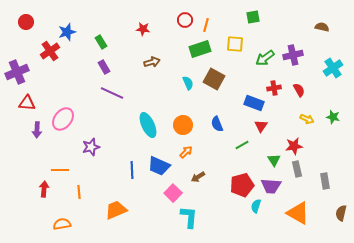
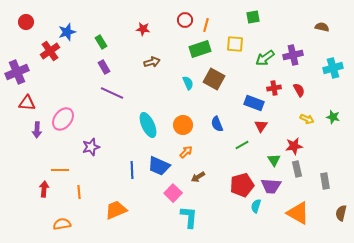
cyan cross at (333, 68): rotated 18 degrees clockwise
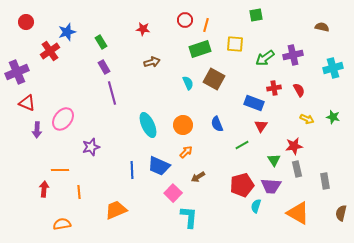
green square at (253, 17): moved 3 px right, 2 px up
purple line at (112, 93): rotated 50 degrees clockwise
red triangle at (27, 103): rotated 18 degrees clockwise
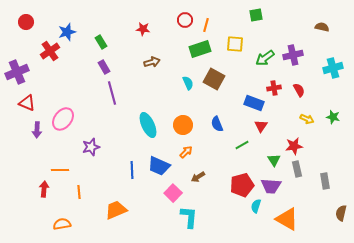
orange triangle at (298, 213): moved 11 px left, 6 px down
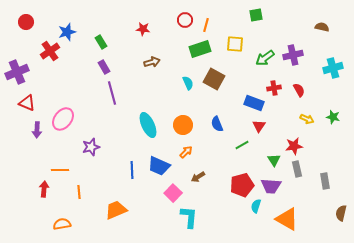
red triangle at (261, 126): moved 2 px left
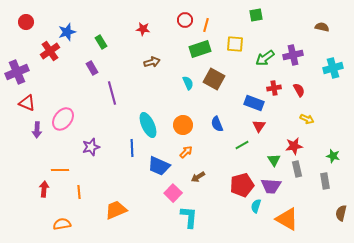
purple rectangle at (104, 67): moved 12 px left, 1 px down
green star at (333, 117): moved 39 px down
blue line at (132, 170): moved 22 px up
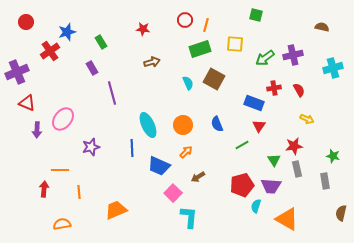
green square at (256, 15): rotated 24 degrees clockwise
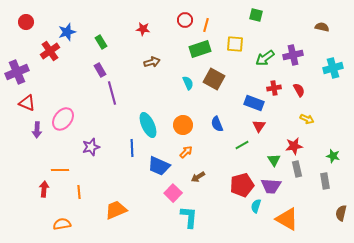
purple rectangle at (92, 68): moved 8 px right, 2 px down
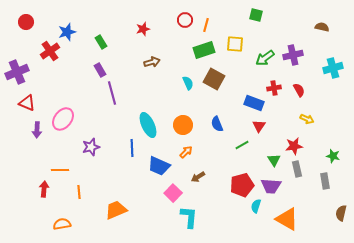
red star at (143, 29): rotated 24 degrees counterclockwise
green rectangle at (200, 49): moved 4 px right, 1 px down
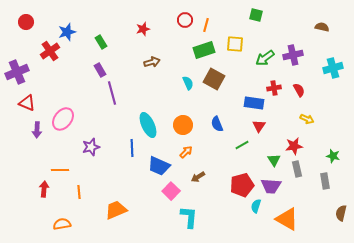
blue rectangle at (254, 103): rotated 12 degrees counterclockwise
pink square at (173, 193): moved 2 px left, 2 px up
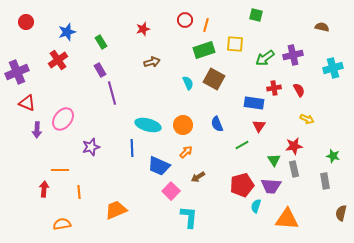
red cross at (50, 51): moved 8 px right, 9 px down
cyan ellipse at (148, 125): rotated 50 degrees counterclockwise
gray rectangle at (297, 169): moved 3 px left
orange triangle at (287, 219): rotated 25 degrees counterclockwise
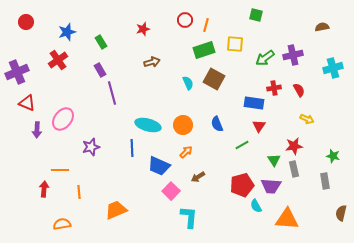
brown semicircle at (322, 27): rotated 24 degrees counterclockwise
cyan semicircle at (256, 206): rotated 48 degrees counterclockwise
